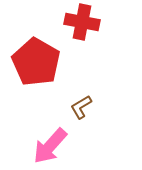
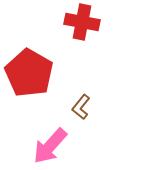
red pentagon: moved 7 px left, 11 px down
brown L-shape: rotated 20 degrees counterclockwise
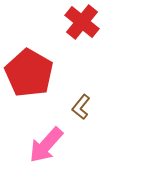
red cross: rotated 28 degrees clockwise
pink arrow: moved 4 px left, 1 px up
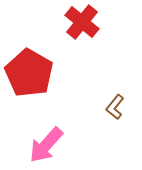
brown L-shape: moved 34 px right
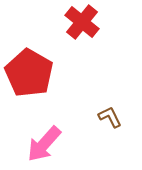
brown L-shape: moved 5 px left, 10 px down; rotated 115 degrees clockwise
pink arrow: moved 2 px left, 1 px up
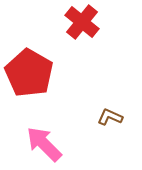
brown L-shape: rotated 40 degrees counterclockwise
pink arrow: rotated 93 degrees clockwise
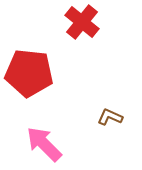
red pentagon: rotated 24 degrees counterclockwise
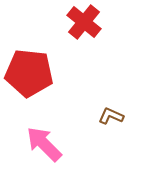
red cross: moved 2 px right
brown L-shape: moved 1 px right, 1 px up
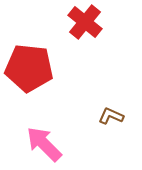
red cross: moved 1 px right
red pentagon: moved 5 px up
